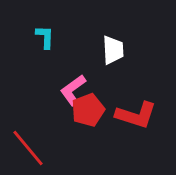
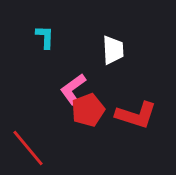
pink L-shape: moved 1 px up
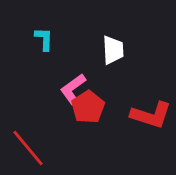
cyan L-shape: moved 1 px left, 2 px down
red pentagon: moved 3 px up; rotated 12 degrees counterclockwise
red L-shape: moved 15 px right
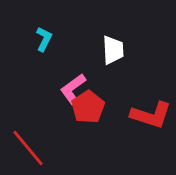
cyan L-shape: rotated 25 degrees clockwise
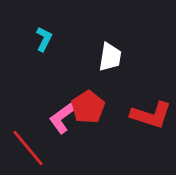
white trapezoid: moved 3 px left, 7 px down; rotated 12 degrees clockwise
pink L-shape: moved 11 px left, 29 px down
